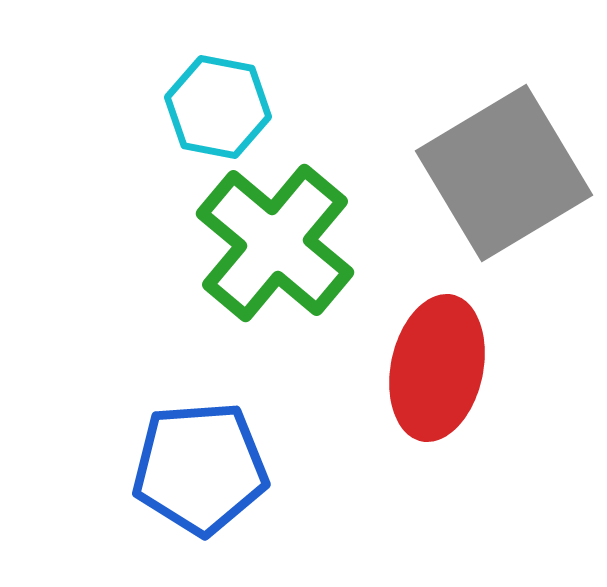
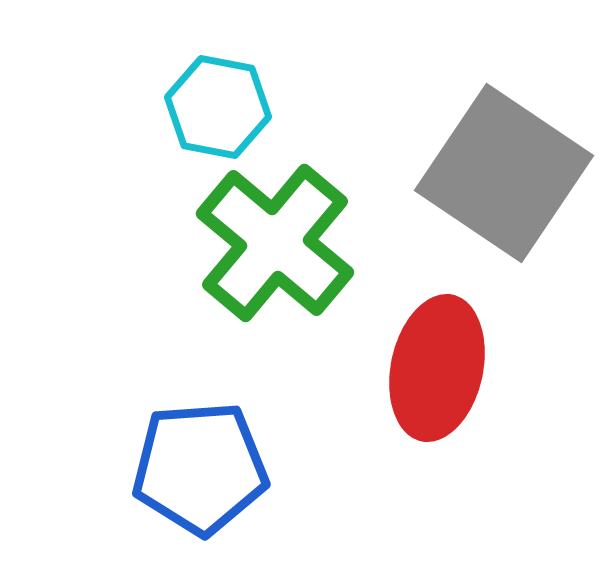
gray square: rotated 25 degrees counterclockwise
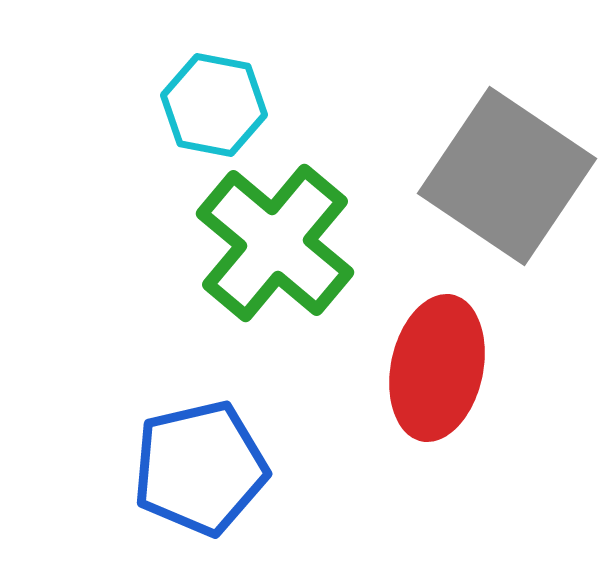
cyan hexagon: moved 4 px left, 2 px up
gray square: moved 3 px right, 3 px down
blue pentagon: rotated 9 degrees counterclockwise
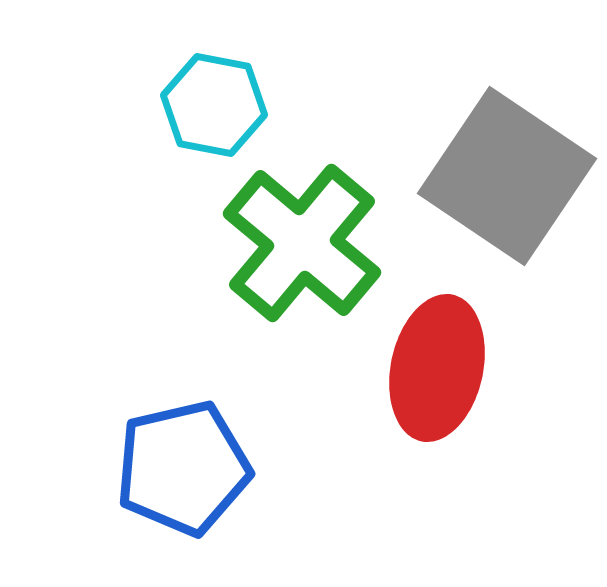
green cross: moved 27 px right
blue pentagon: moved 17 px left
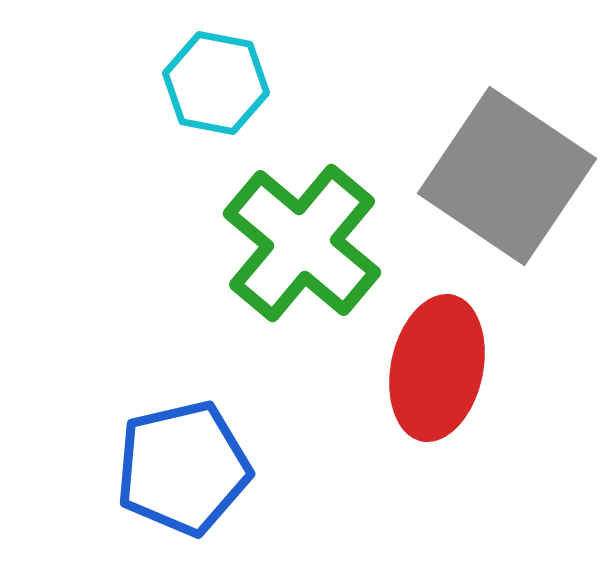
cyan hexagon: moved 2 px right, 22 px up
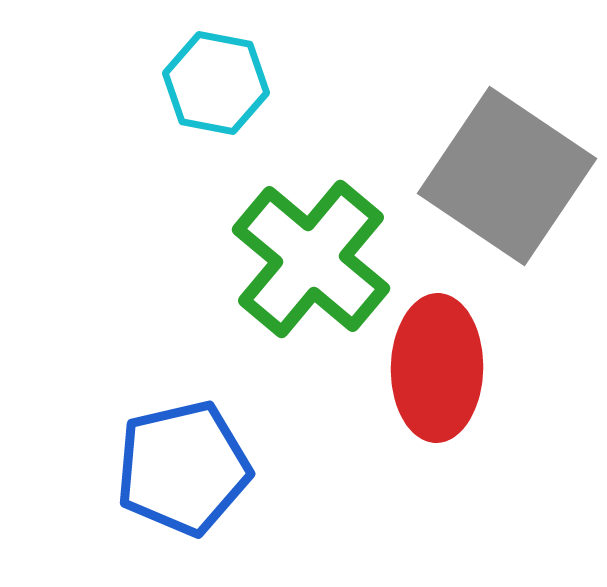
green cross: moved 9 px right, 16 px down
red ellipse: rotated 11 degrees counterclockwise
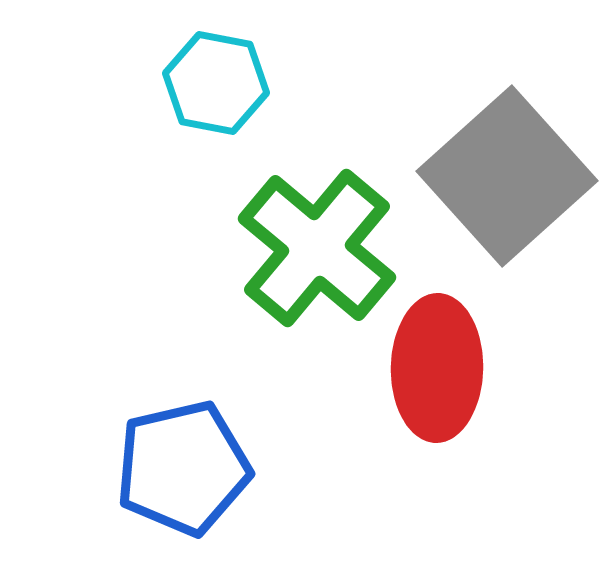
gray square: rotated 14 degrees clockwise
green cross: moved 6 px right, 11 px up
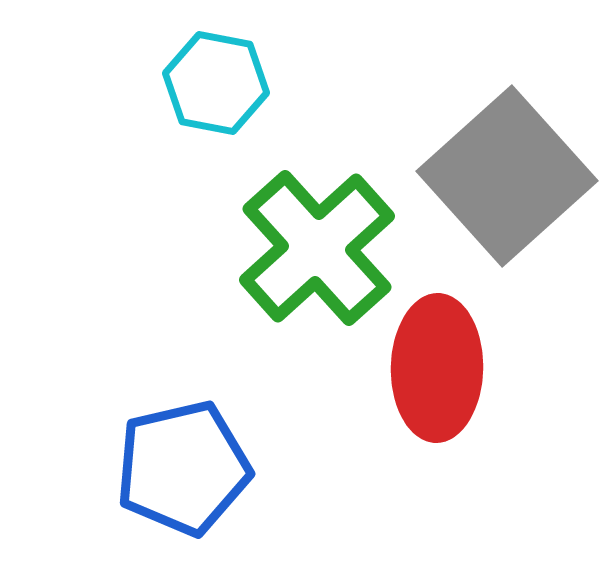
green cross: rotated 8 degrees clockwise
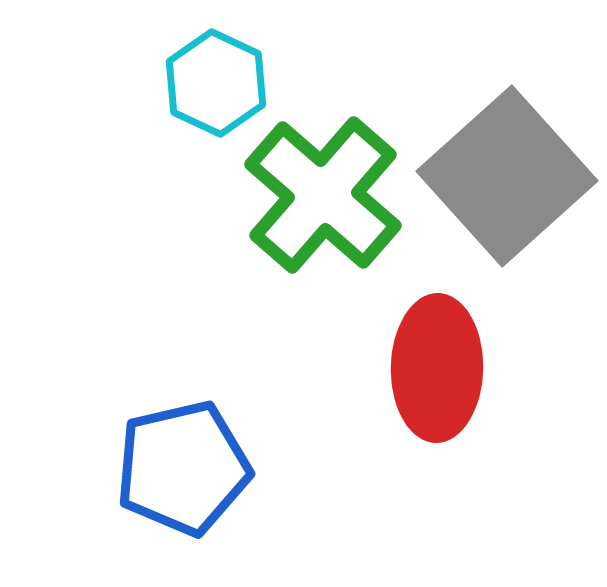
cyan hexagon: rotated 14 degrees clockwise
green cross: moved 6 px right, 53 px up; rotated 7 degrees counterclockwise
